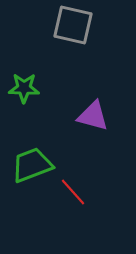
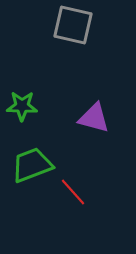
green star: moved 2 px left, 18 px down
purple triangle: moved 1 px right, 2 px down
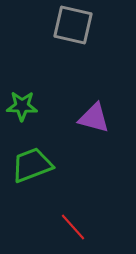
red line: moved 35 px down
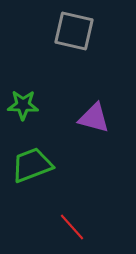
gray square: moved 1 px right, 6 px down
green star: moved 1 px right, 1 px up
red line: moved 1 px left
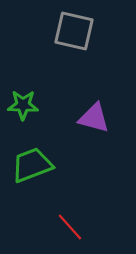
red line: moved 2 px left
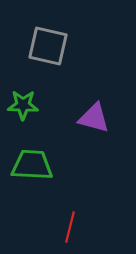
gray square: moved 26 px left, 15 px down
green trapezoid: rotated 24 degrees clockwise
red line: rotated 56 degrees clockwise
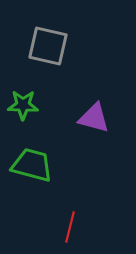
green trapezoid: rotated 12 degrees clockwise
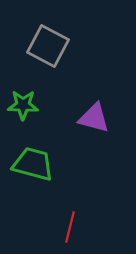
gray square: rotated 15 degrees clockwise
green trapezoid: moved 1 px right, 1 px up
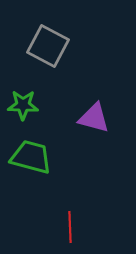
green trapezoid: moved 2 px left, 7 px up
red line: rotated 16 degrees counterclockwise
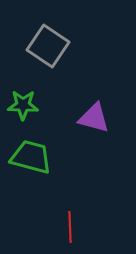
gray square: rotated 6 degrees clockwise
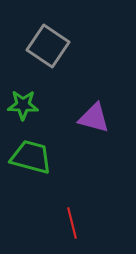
red line: moved 2 px right, 4 px up; rotated 12 degrees counterclockwise
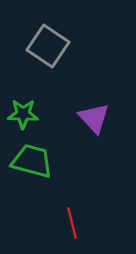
green star: moved 9 px down
purple triangle: rotated 32 degrees clockwise
green trapezoid: moved 1 px right, 4 px down
